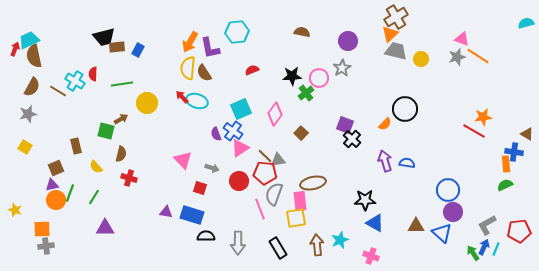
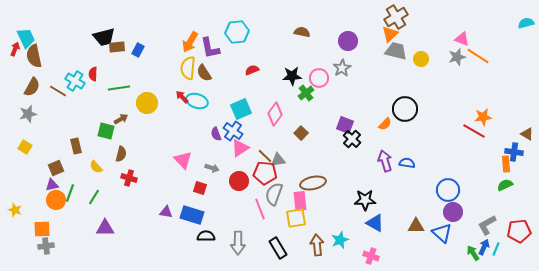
cyan trapezoid at (29, 40): moved 3 px left, 2 px up; rotated 90 degrees clockwise
green line at (122, 84): moved 3 px left, 4 px down
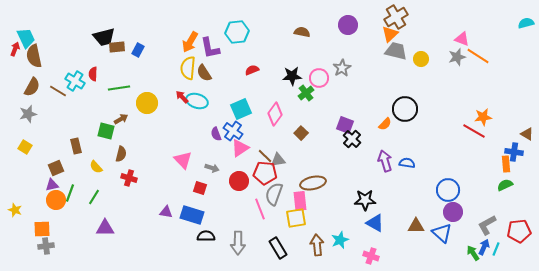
purple circle at (348, 41): moved 16 px up
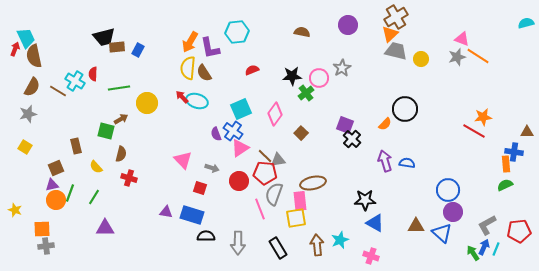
brown triangle at (527, 134): moved 2 px up; rotated 32 degrees counterclockwise
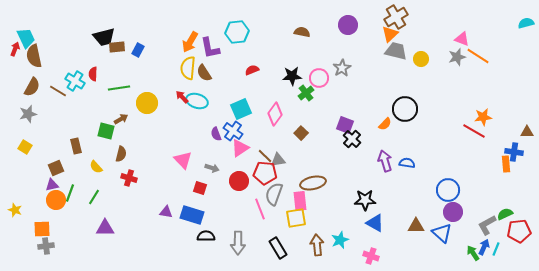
green semicircle at (505, 185): moved 29 px down
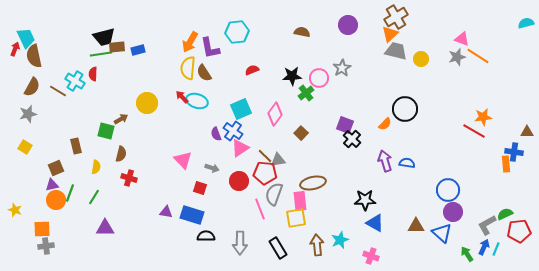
blue rectangle at (138, 50): rotated 48 degrees clockwise
green line at (119, 88): moved 18 px left, 34 px up
yellow semicircle at (96, 167): rotated 128 degrees counterclockwise
gray arrow at (238, 243): moved 2 px right
green arrow at (473, 253): moved 6 px left, 1 px down
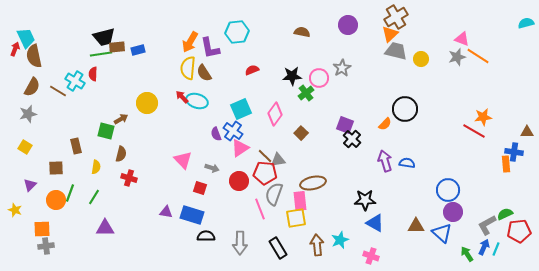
brown square at (56, 168): rotated 21 degrees clockwise
purple triangle at (52, 185): moved 22 px left; rotated 32 degrees counterclockwise
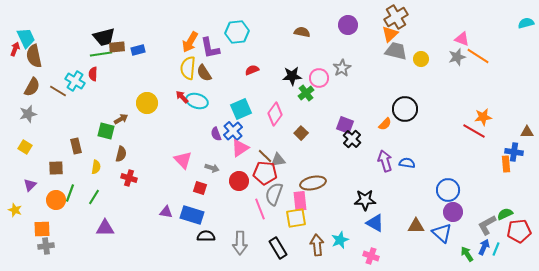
blue cross at (233, 131): rotated 12 degrees clockwise
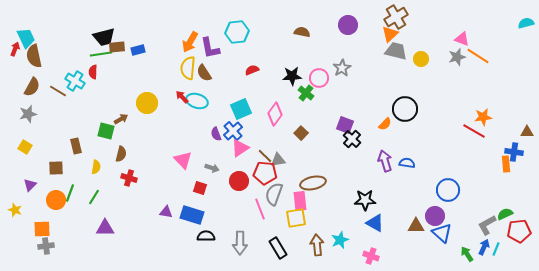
red semicircle at (93, 74): moved 2 px up
green cross at (306, 93): rotated 14 degrees counterclockwise
purple circle at (453, 212): moved 18 px left, 4 px down
